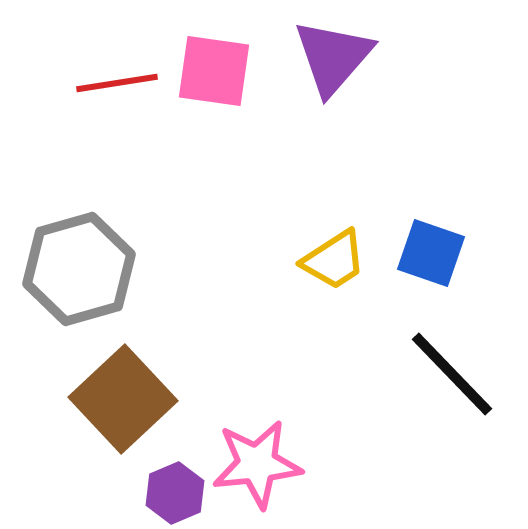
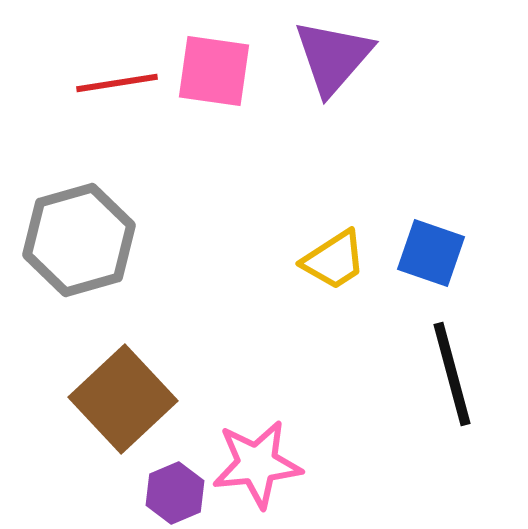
gray hexagon: moved 29 px up
black line: rotated 29 degrees clockwise
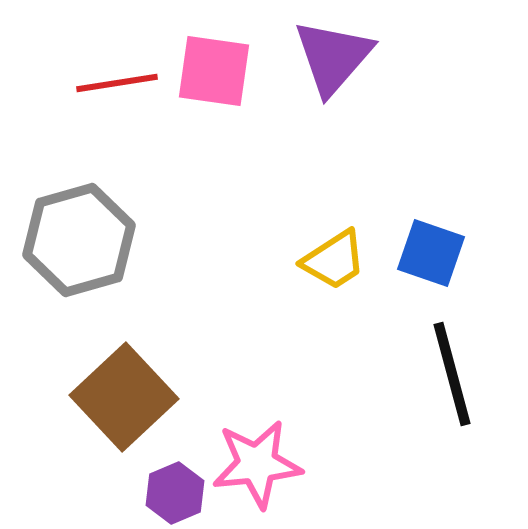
brown square: moved 1 px right, 2 px up
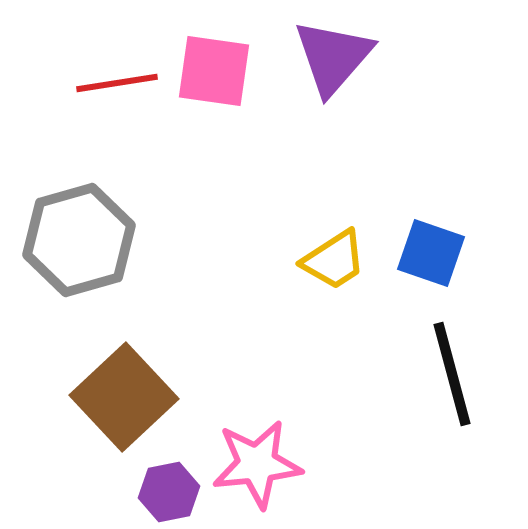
purple hexagon: moved 6 px left, 1 px up; rotated 12 degrees clockwise
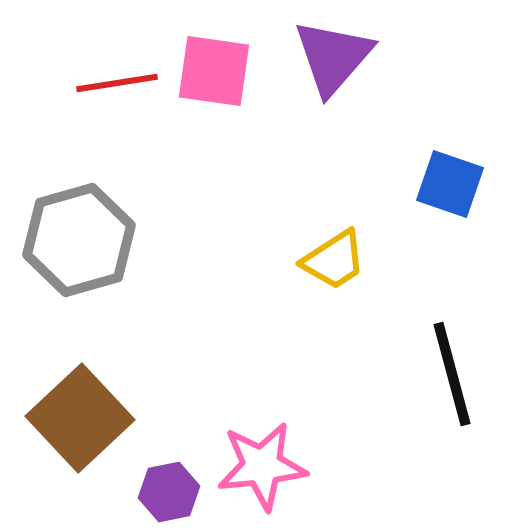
blue square: moved 19 px right, 69 px up
brown square: moved 44 px left, 21 px down
pink star: moved 5 px right, 2 px down
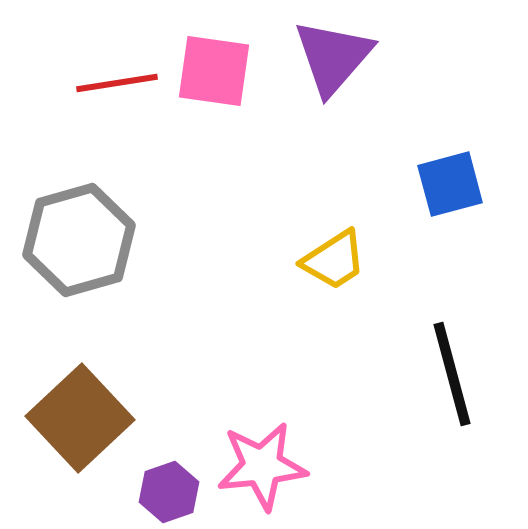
blue square: rotated 34 degrees counterclockwise
purple hexagon: rotated 8 degrees counterclockwise
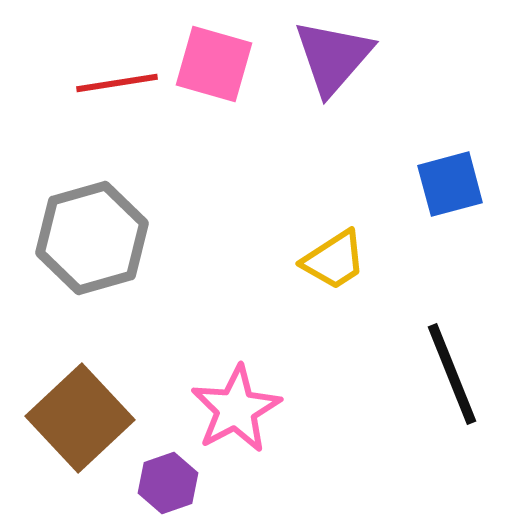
pink square: moved 7 px up; rotated 8 degrees clockwise
gray hexagon: moved 13 px right, 2 px up
black line: rotated 7 degrees counterclockwise
pink star: moved 26 px left, 57 px up; rotated 22 degrees counterclockwise
purple hexagon: moved 1 px left, 9 px up
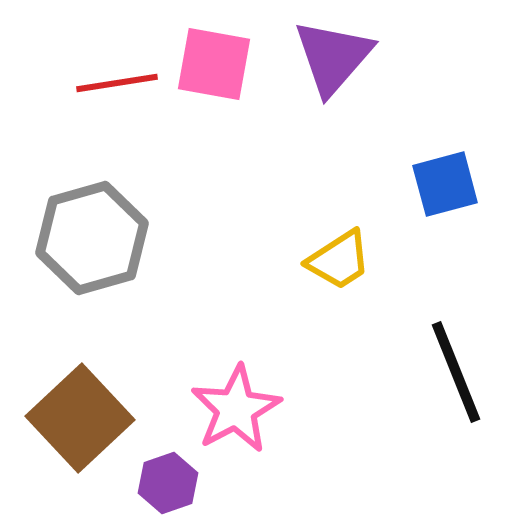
pink square: rotated 6 degrees counterclockwise
blue square: moved 5 px left
yellow trapezoid: moved 5 px right
black line: moved 4 px right, 2 px up
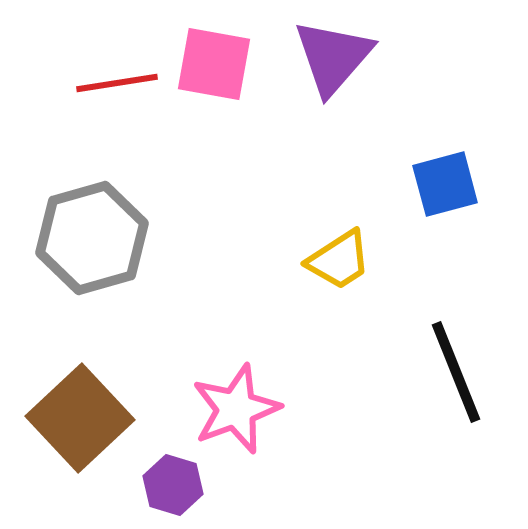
pink star: rotated 8 degrees clockwise
purple hexagon: moved 5 px right, 2 px down; rotated 24 degrees counterclockwise
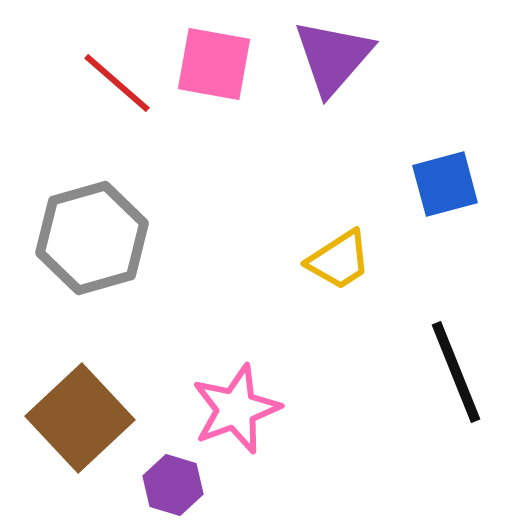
red line: rotated 50 degrees clockwise
